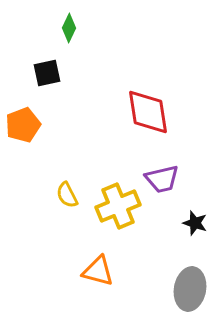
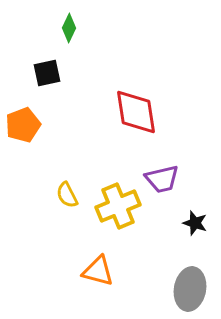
red diamond: moved 12 px left
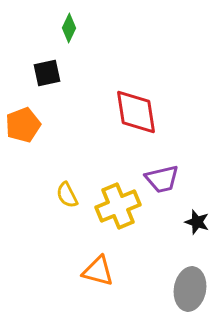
black star: moved 2 px right, 1 px up
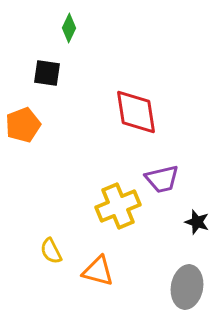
black square: rotated 20 degrees clockwise
yellow semicircle: moved 16 px left, 56 px down
gray ellipse: moved 3 px left, 2 px up
